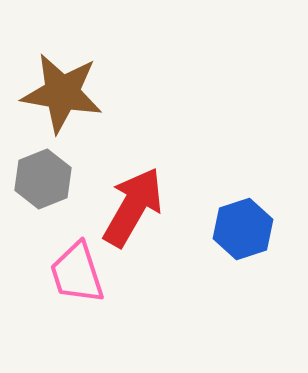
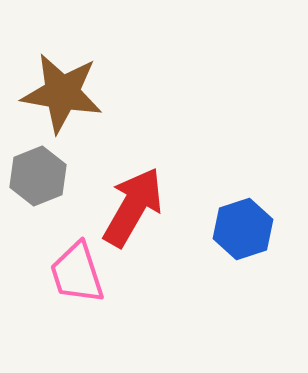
gray hexagon: moved 5 px left, 3 px up
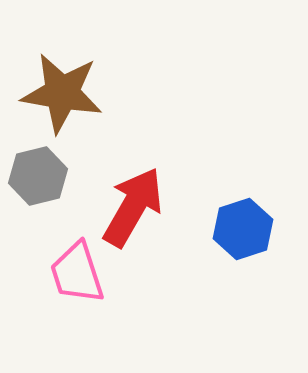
gray hexagon: rotated 8 degrees clockwise
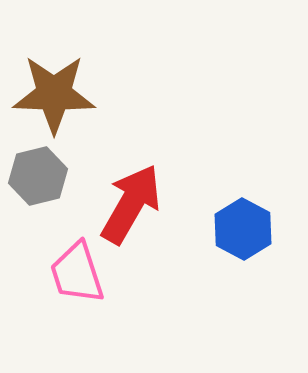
brown star: moved 8 px left, 1 px down; rotated 8 degrees counterclockwise
red arrow: moved 2 px left, 3 px up
blue hexagon: rotated 14 degrees counterclockwise
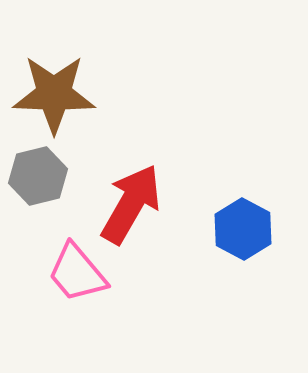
pink trapezoid: rotated 22 degrees counterclockwise
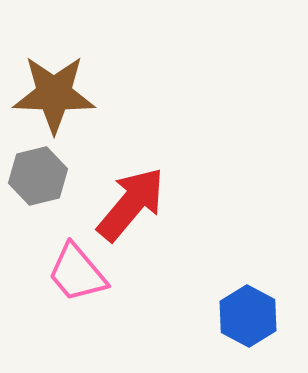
red arrow: rotated 10 degrees clockwise
blue hexagon: moved 5 px right, 87 px down
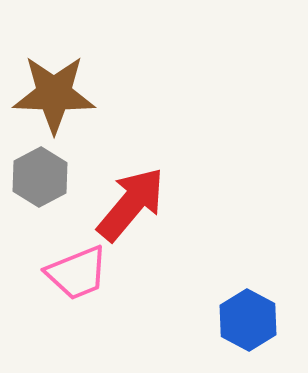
gray hexagon: moved 2 px right, 1 px down; rotated 14 degrees counterclockwise
pink trapezoid: rotated 72 degrees counterclockwise
blue hexagon: moved 4 px down
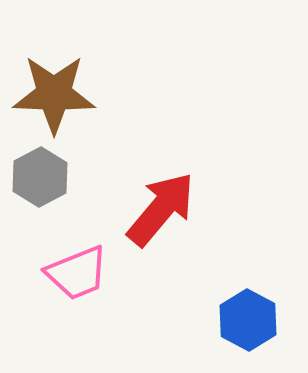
red arrow: moved 30 px right, 5 px down
